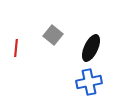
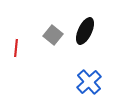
black ellipse: moved 6 px left, 17 px up
blue cross: rotated 30 degrees counterclockwise
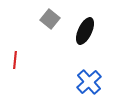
gray square: moved 3 px left, 16 px up
red line: moved 1 px left, 12 px down
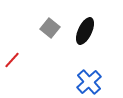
gray square: moved 9 px down
red line: moved 3 px left; rotated 36 degrees clockwise
